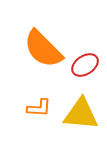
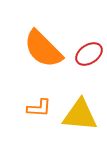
red ellipse: moved 4 px right, 11 px up
yellow triangle: moved 1 px left, 1 px down
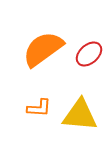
orange semicircle: rotated 99 degrees clockwise
red ellipse: rotated 8 degrees counterclockwise
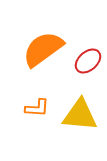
red ellipse: moved 1 px left, 7 px down
orange L-shape: moved 2 px left
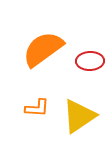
red ellipse: moved 2 px right; rotated 40 degrees clockwise
yellow triangle: moved 1 px left, 1 px down; rotated 39 degrees counterclockwise
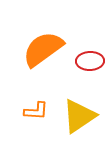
orange L-shape: moved 1 px left, 3 px down
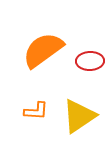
orange semicircle: moved 1 px down
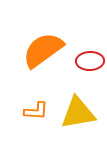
yellow triangle: moved 1 px left, 3 px up; rotated 24 degrees clockwise
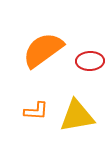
yellow triangle: moved 1 px left, 3 px down
